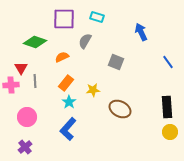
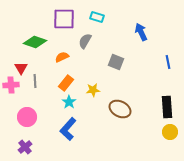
blue line: rotated 24 degrees clockwise
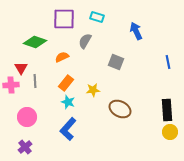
blue arrow: moved 5 px left, 1 px up
cyan star: moved 1 px left; rotated 16 degrees counterclockwise
black rectangle: moved 3 px down
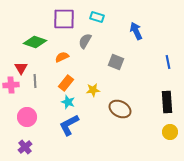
black rectangle: moved 8 px up
blue L-shape: moved 1 px right, 4 px up; rotated 20 degrees clockwise
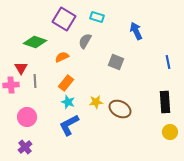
purple square: rotated 30 degrees clockwise
yellow star: moved 3 px right, 12 px down
black rectangle: moved 2 px left
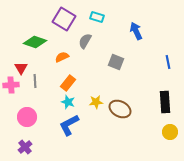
orange rectangle: moved 2 px right
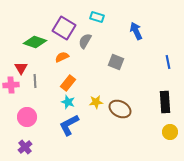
purple square: moved 9 px down
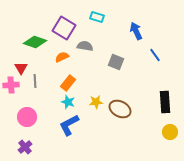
gray semicircle: moved 5 px down; rotated 70 degrees clockwise
blue line: moved 13 px left, 7 px up; rotated 24 degrees counterclockwise
